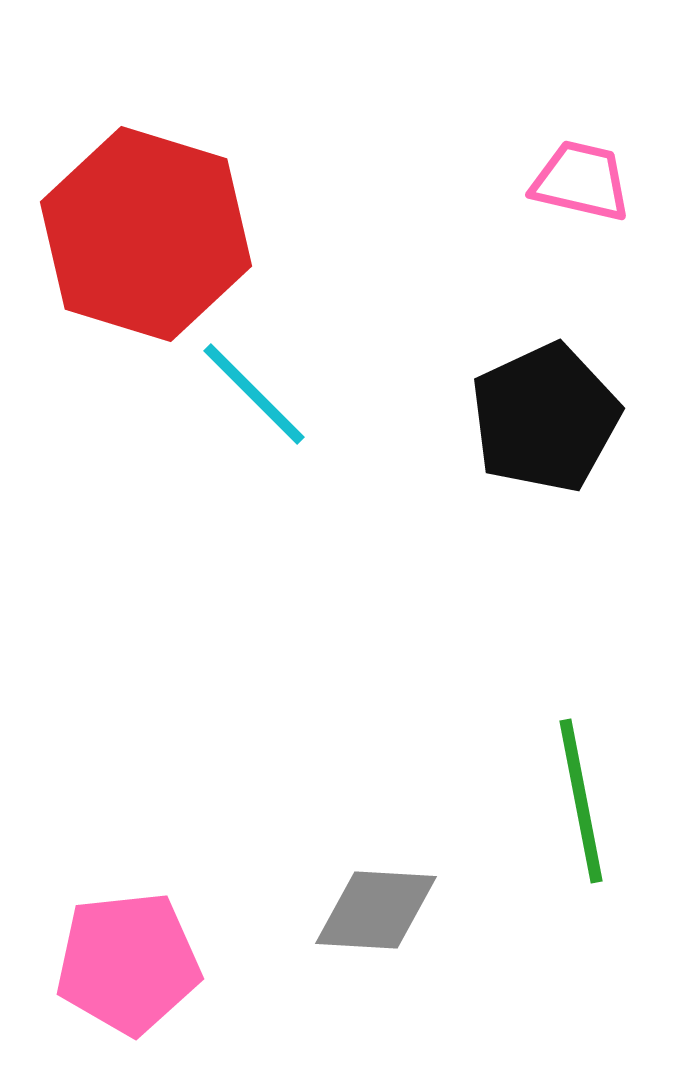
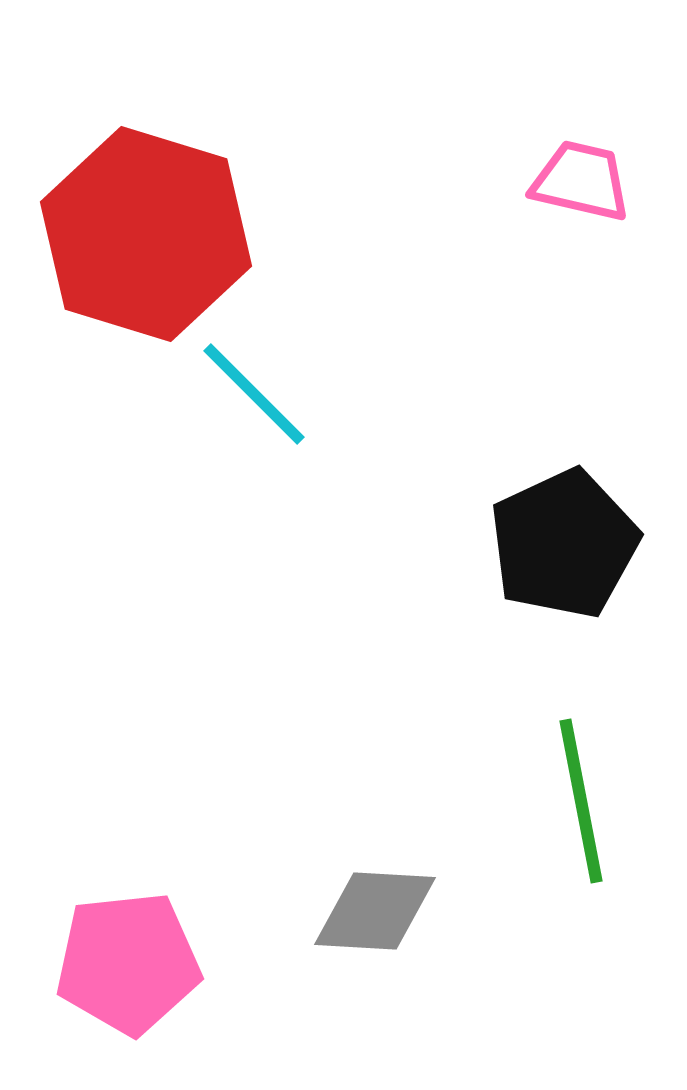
black pentagon: moved 19 px right, 126 px down
gray diamond: moved 1 px left, 1 px down
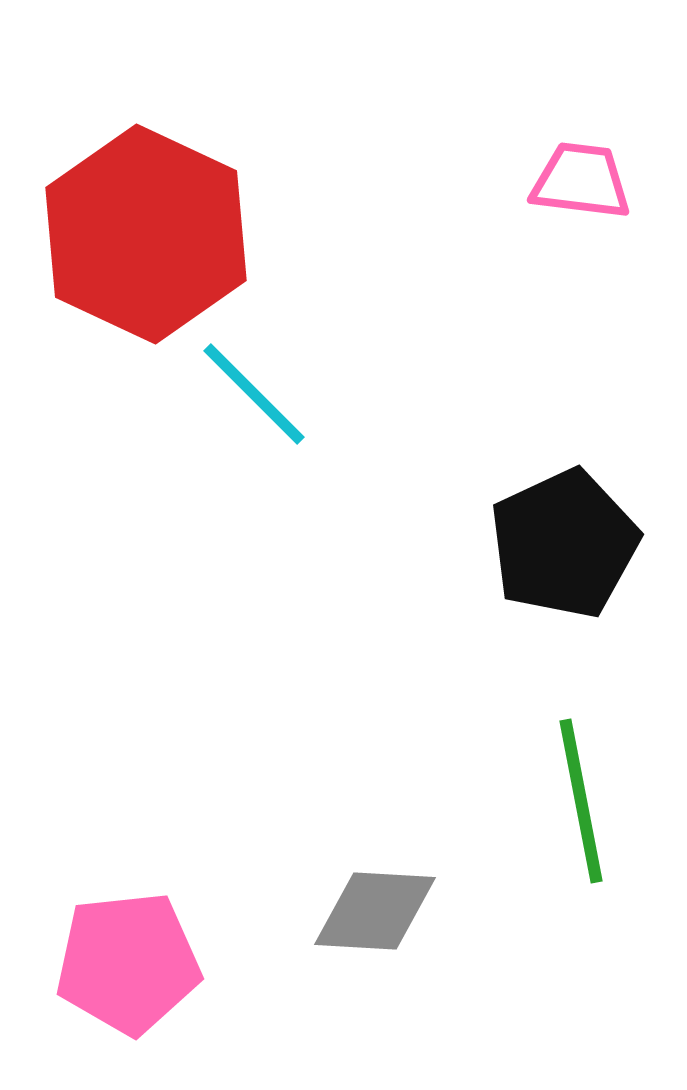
pink trapezoid: rotated 6 degrees counterclockwise
red hexagon: rotated 8 degrees clockwise
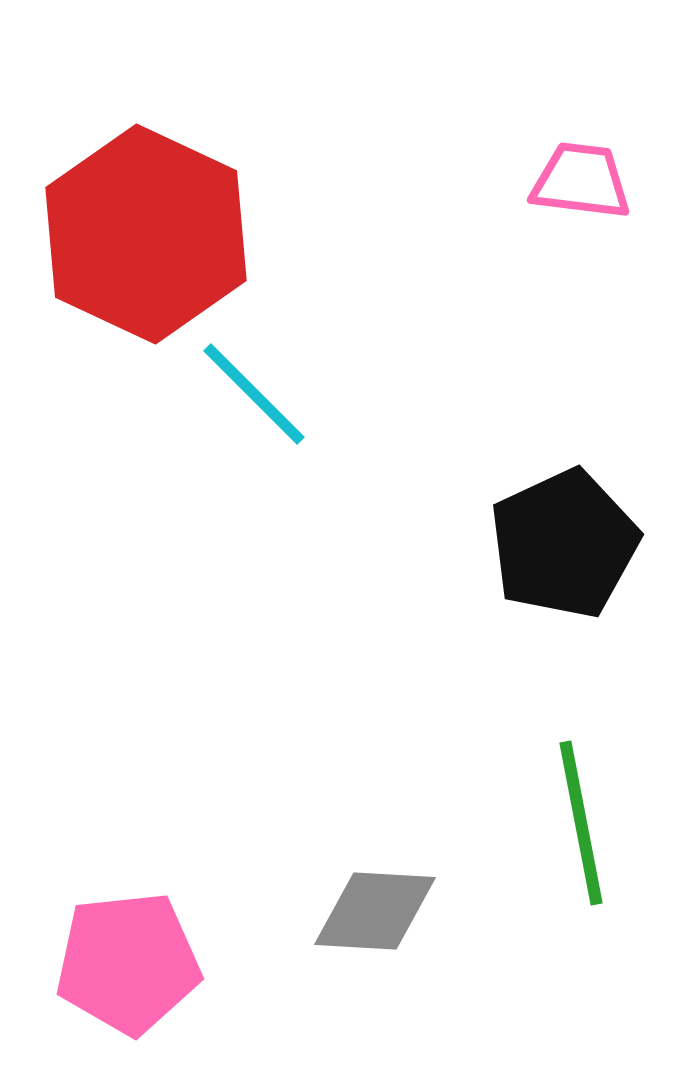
green line: moved 22 px down
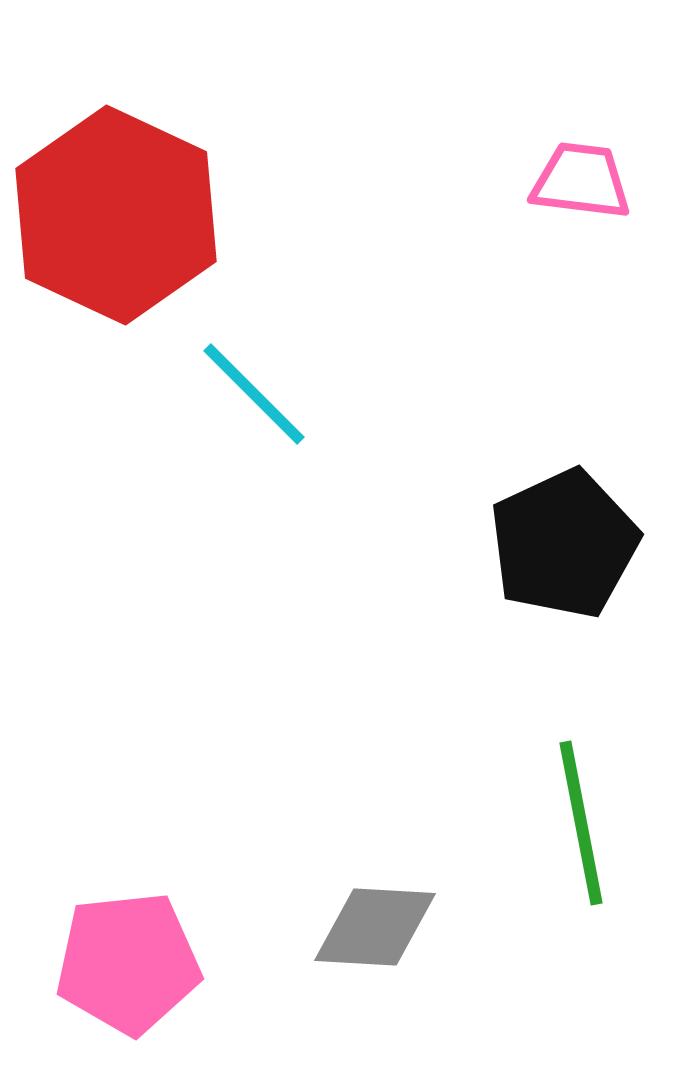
red hexagon: moved 30 px left, 19 px up
gray diamond: moved 16 px down
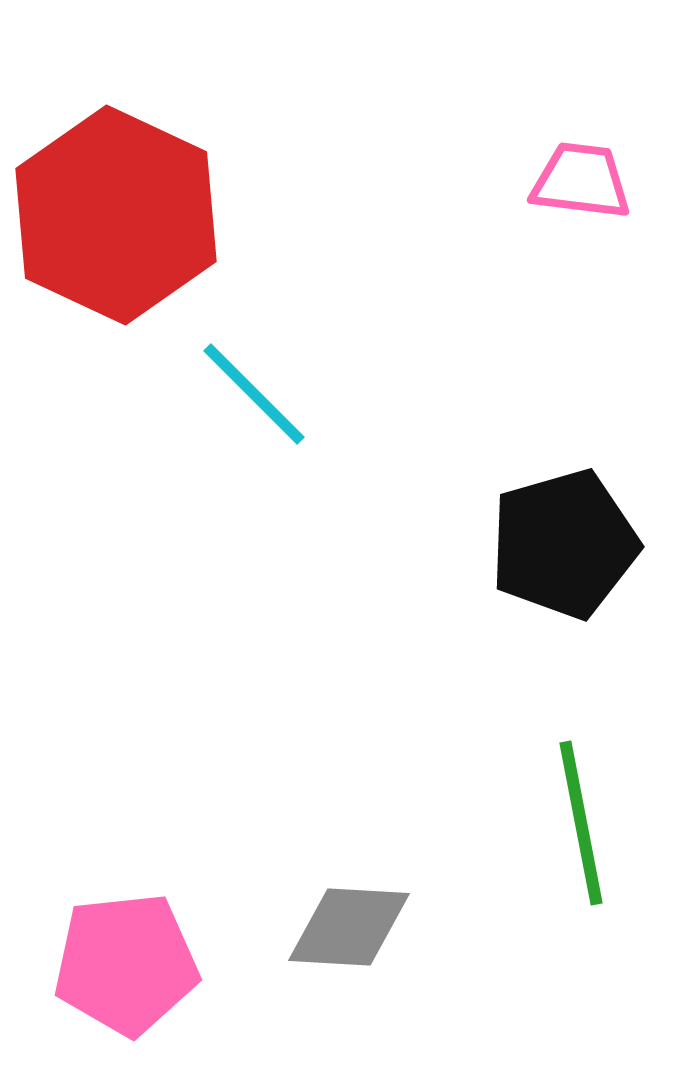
black pentagon: rotated 9 degrees clockwise
gray diamond: moved 26 px left
pink pentagon: moved 2 px left, 1 px down
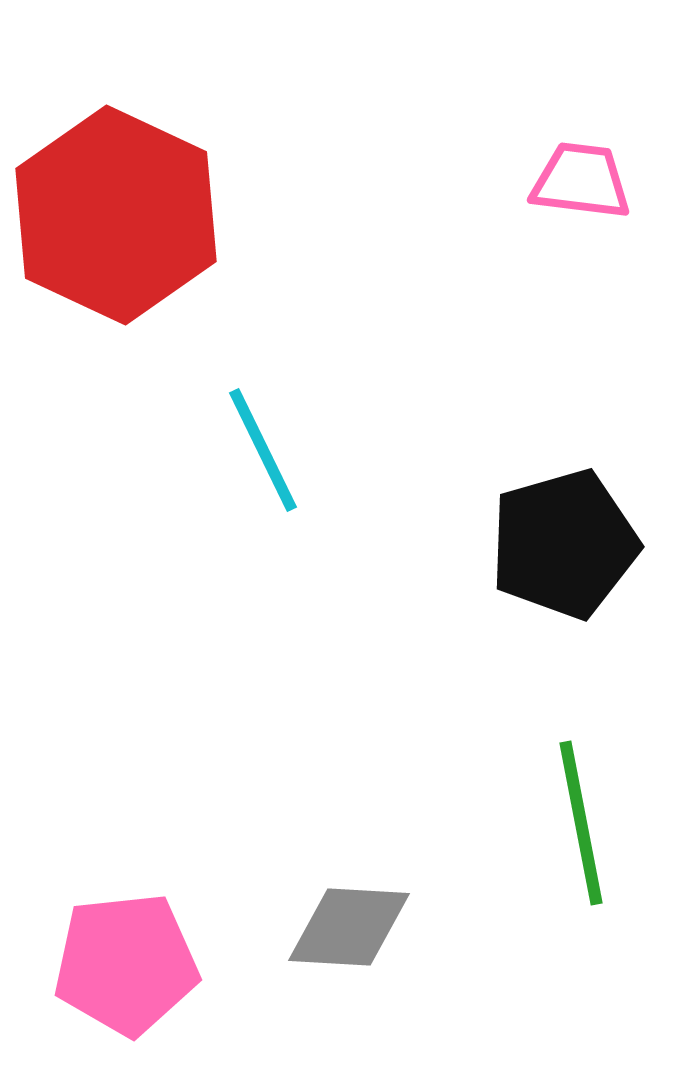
cyan line: moved 9 px right, 56 px down; rotated 19 degrees clockwise
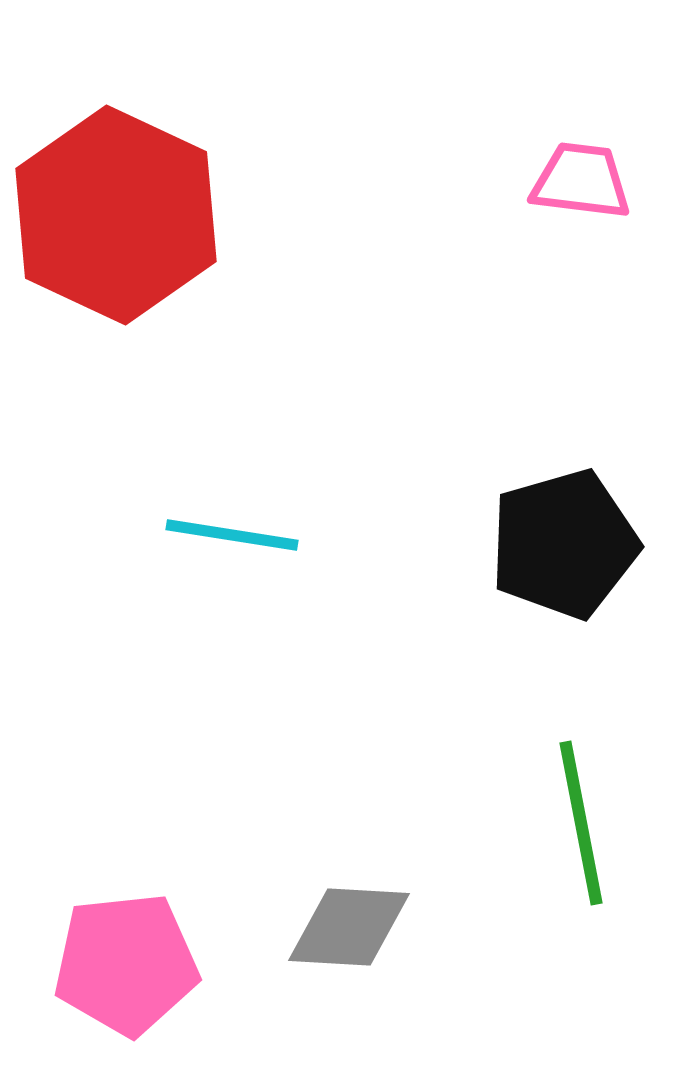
cyan line: moved 31 px left, 85 px down; rotated 55 degrees counterclockwise
